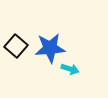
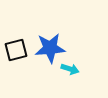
black square: moved 4 px down; rotated 35 degrees clockwise
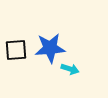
black square: rotated 10 degrees clockwise
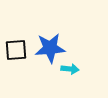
cyan arrow: rotated 12 degrees counterclockwise
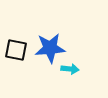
black square: rotated 15 degrees clockwise
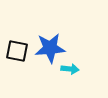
black square: moved 1 px right, 1 px down
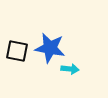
blue star: rotated 16 degrees clockwise
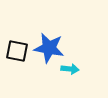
blue star: moved 1 px left
